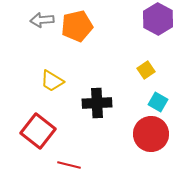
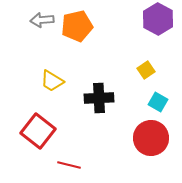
black cross: moved 2 px right, 5 px up
red circle: moved 4 px down
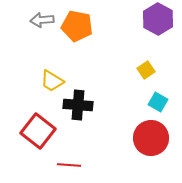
orange pentagon: rotated 24 degrees clockwise
black cross: moved 21 px left, 7 px down; rotated 8 degrees clockwise
red line: rotated 10 degrees counterclockwise
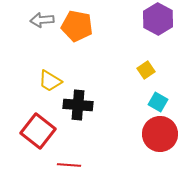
yellow trapezoid: moved 2 px left
red circle: moved 9 px right, 4 px up
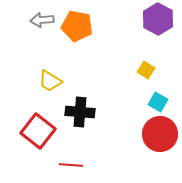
yellow square: rotated 24 degrees counterclockwise
black cross: moved 2 px right, 7 px down
red line: moved 2 px right
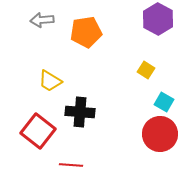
orange pentagon: moved 9 px right, 6 px down; rotated 20 degrees counterclockwise
cyan square: moved 6 px right
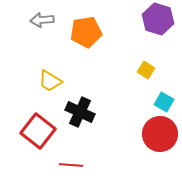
purple hexagon: rotated 12 degrees counterclockwise
black cross: rotated 20 degrees clockwise
